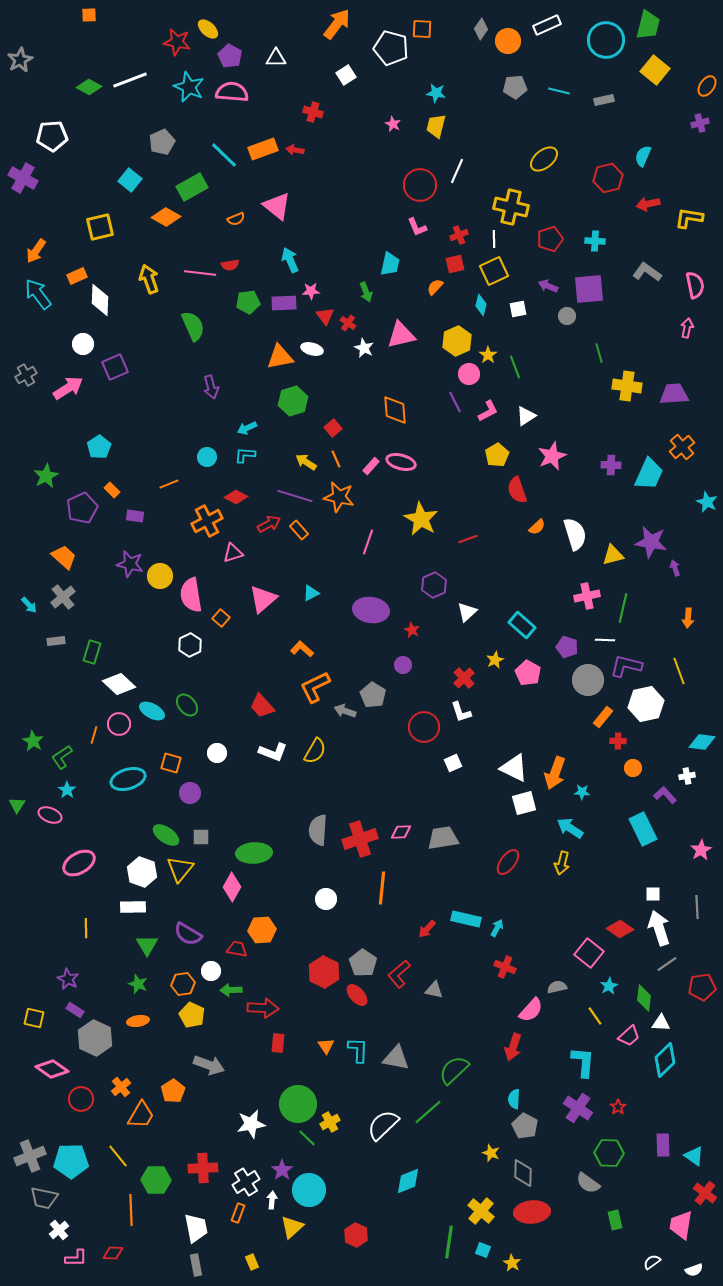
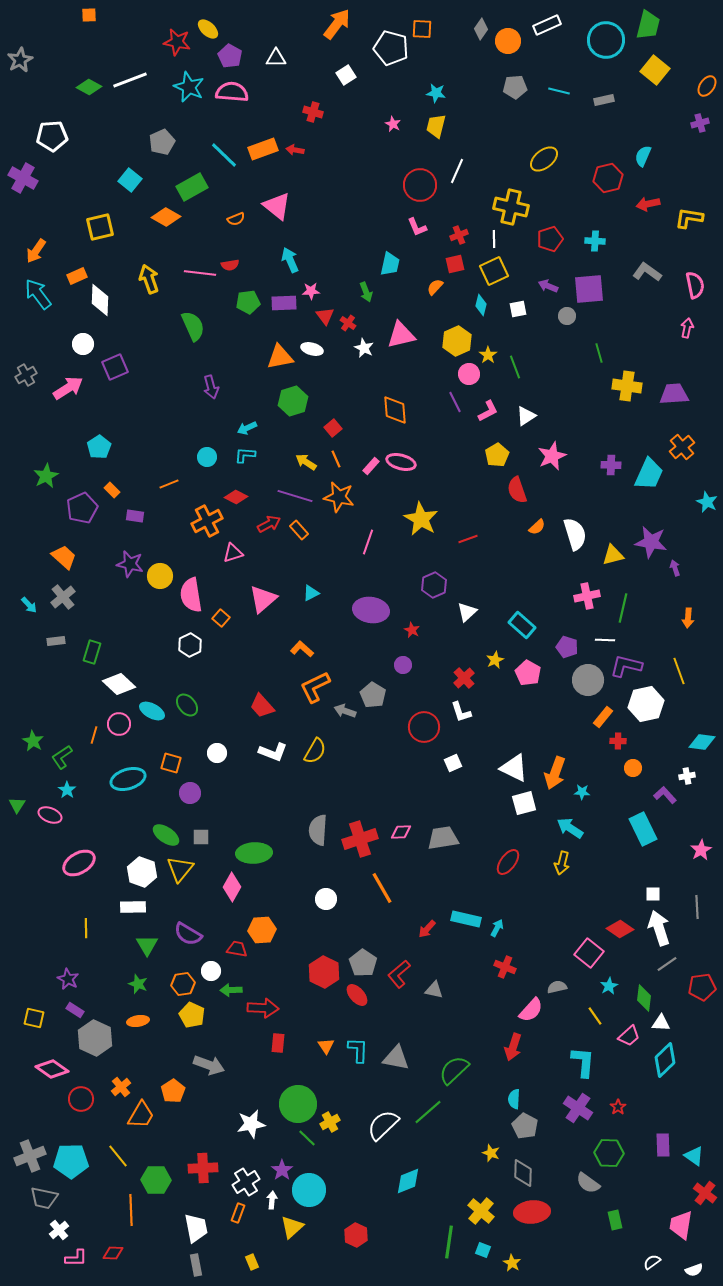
orange line at (382, 888): rotated 36 degrees counterclockwise
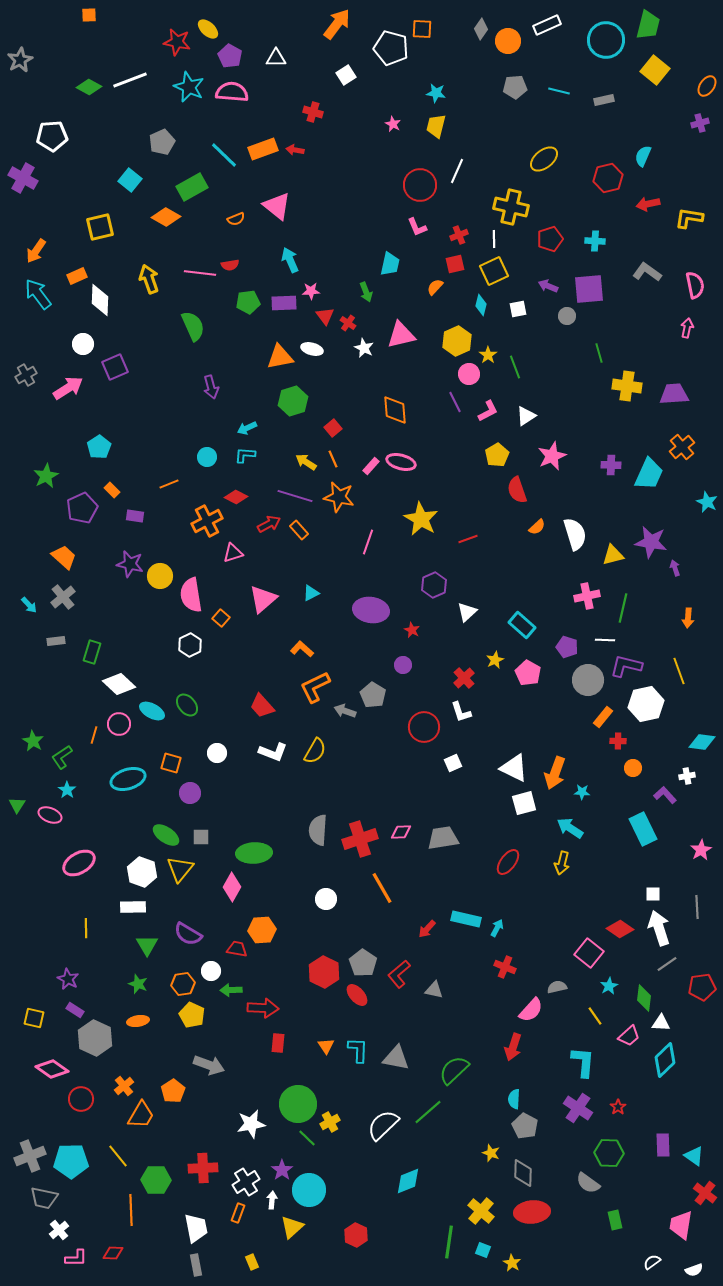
orange line at (336, 459): moved 3 px left
orange cross at (121, 1087): moved 3 px right, 1 px up
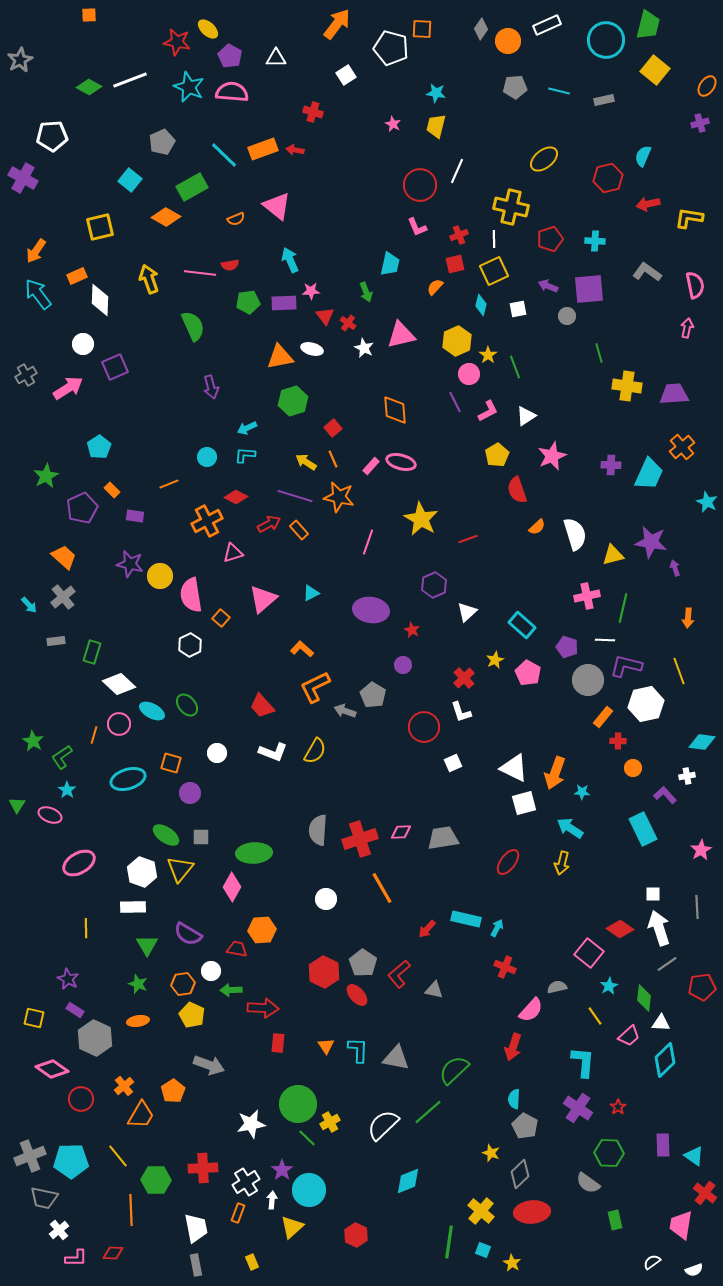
gray diamond at (523, 1173): moved 3 px left, 1 px down; rotated 44 degrees clockwise
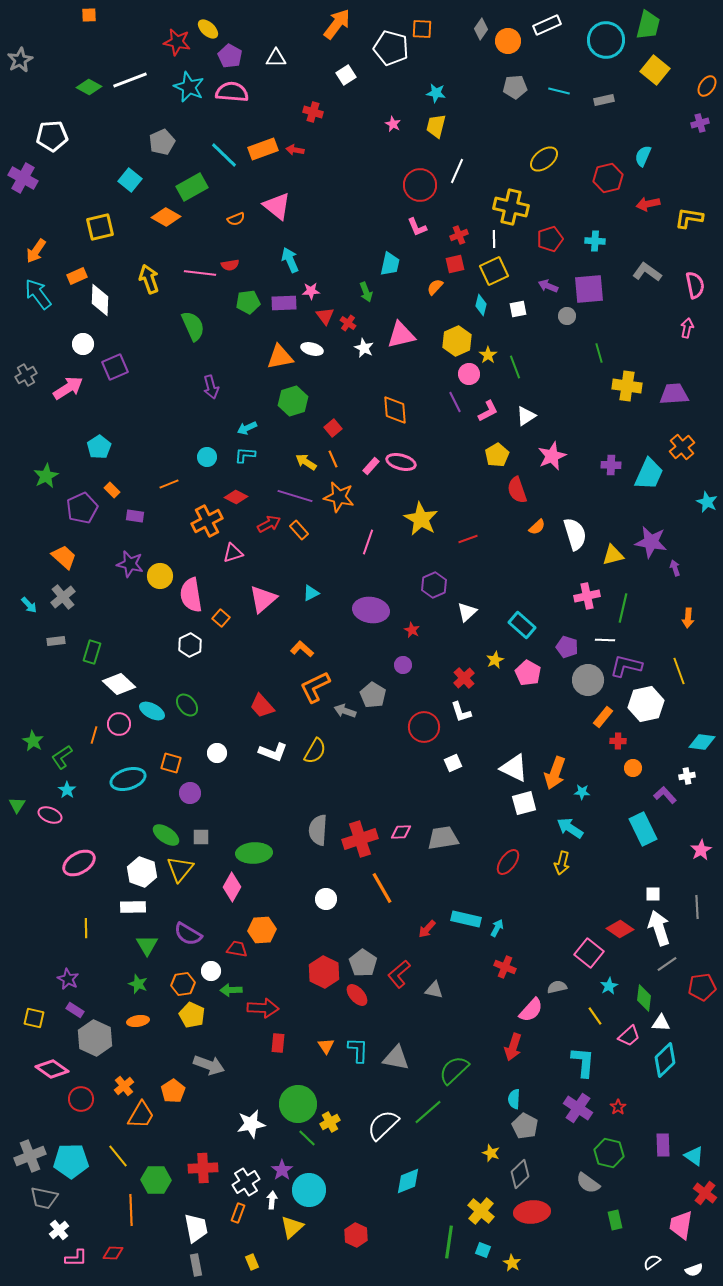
green hexagon at (609, 1153): rotated 12 degrees clockwise
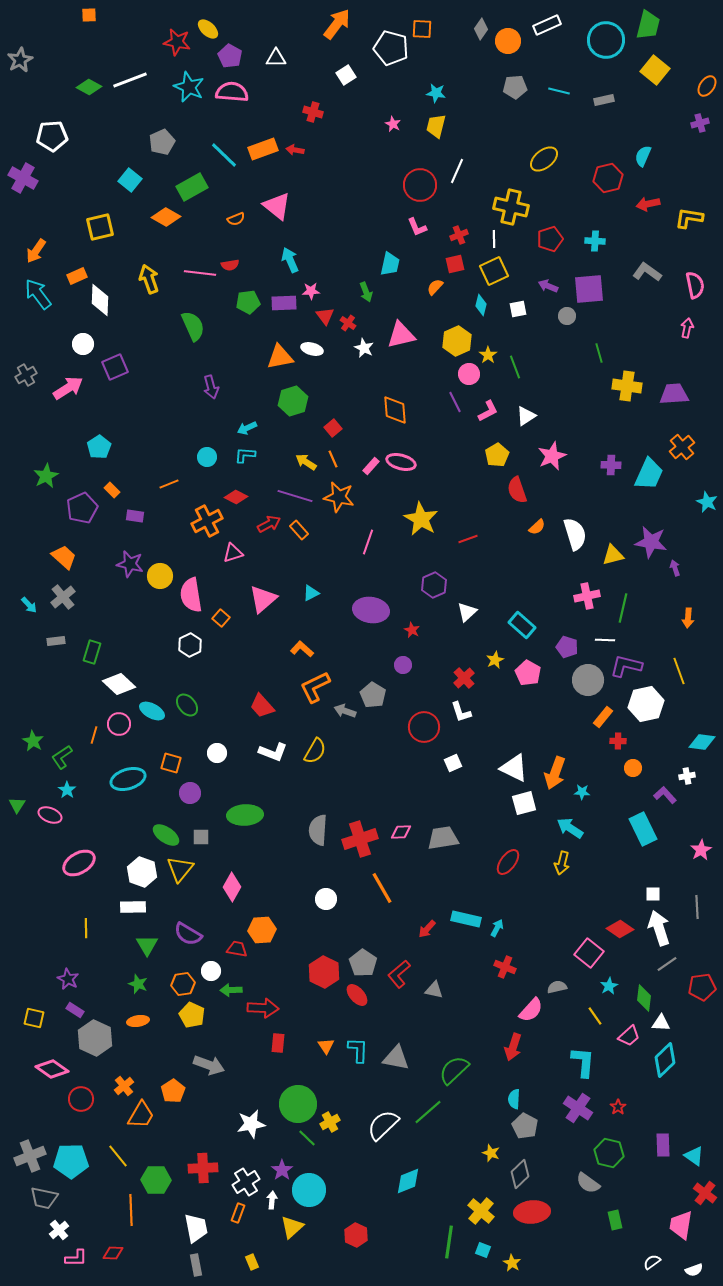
green ellipse at (254, 853): moved 9 px left, 38 px up
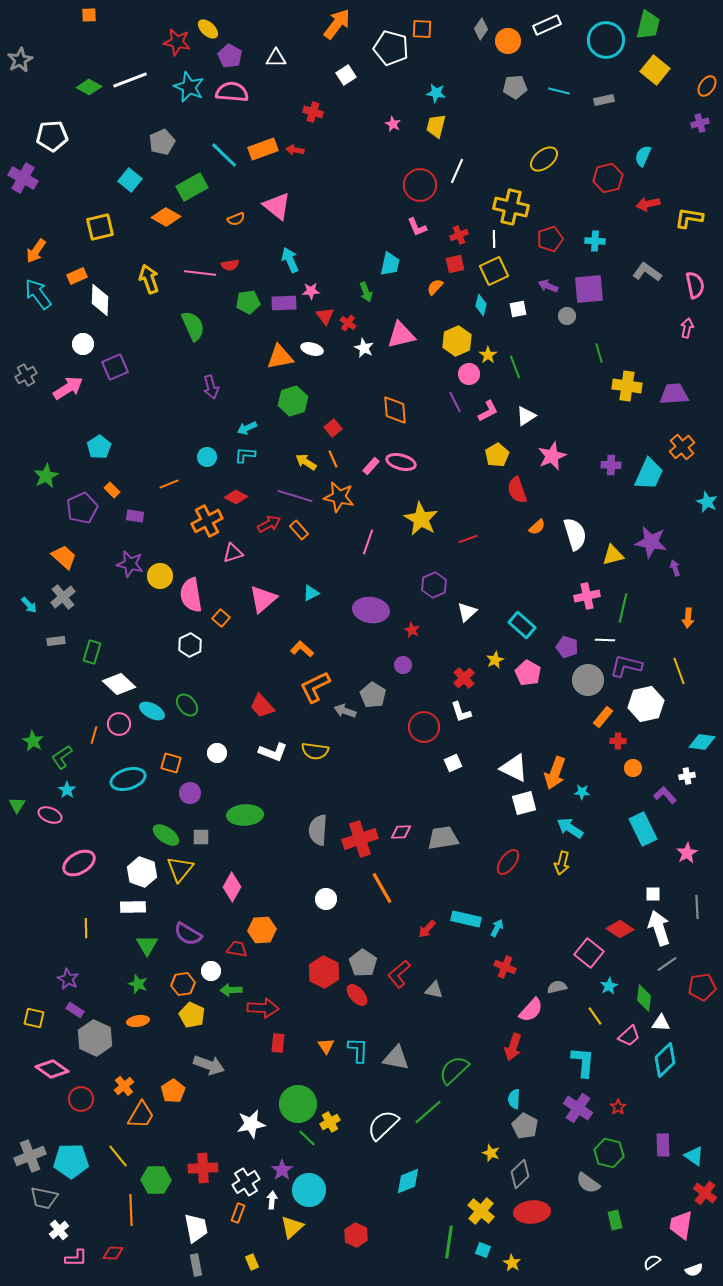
yellow semicircle at (315, 751): rotated 68 degrees clockwise
pink star at (701, 850): moved 14 px left, 3 px down
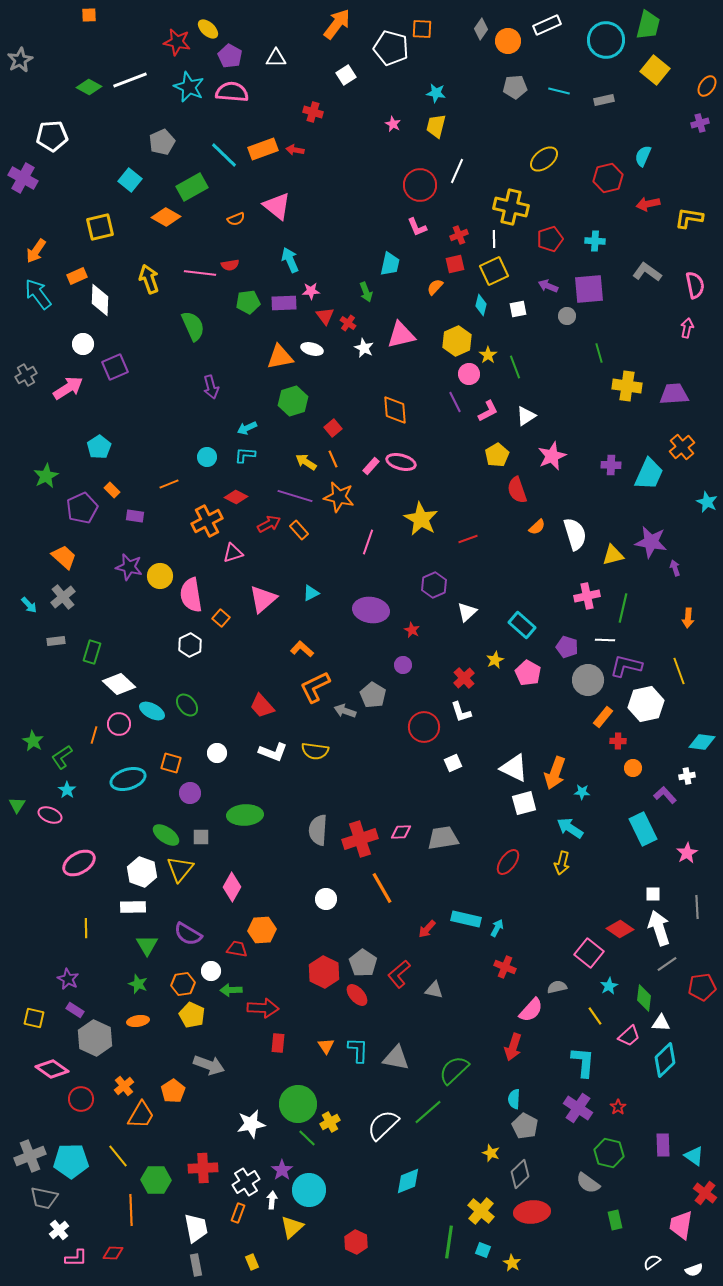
purple star at (130, 564): moved 1 px left, 3 px down
red hexagon at (356, 1235): moved 7 px down
